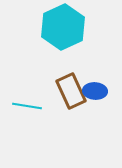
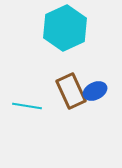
cyan hexagon: moved 2 px right, 1 px down
blue ellipse: rotated 30 degrees counterclockwise
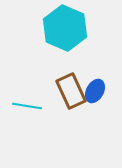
cyan hexagon: rotated 12 degrees counterclockwise
blue ellipse: rotated 35 degrees counterclockwise
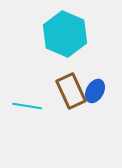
cyan hexagon: moved 6 px down
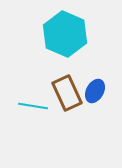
brown rectangle: moved 4 px left, 2 px down
cyan line: moved 6 px right
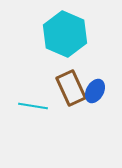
brown rectangle: moved 4 px right, 5 px up
